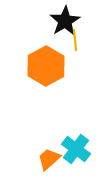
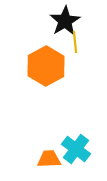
yellow line: moved 2 px down
orange trapezoid: rotated 40 degrees clockwise
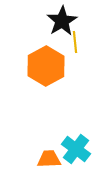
black star: moved 3 px left
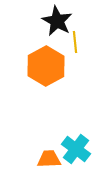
black star: moved 5 px left; rotated 12 degrees counterclockwise
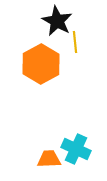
orange hexagon: moved 5 px left, 2 px up
cyan cross: rotated 12 degrees counterclockwise
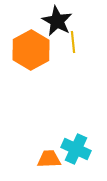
yellow line: moved 2 px left
orange hexagon: moved 10 px left, 14 px up
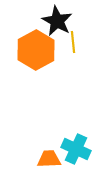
orange hexagon: moved 5 px right
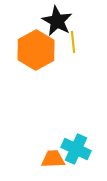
orange trapezoid: moved 4 px right
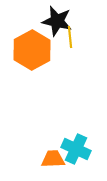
black star: rotated 16 degrees counterclockwise
yellow line: moved 3 px left, 5 px up
orange hexagon: moved 4 px left
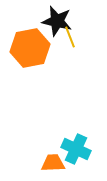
yellow line: rotated 15 degrees counterclockwise
orange hexagon: moved 2 px left, 2 px up; rotated 18 degrees clockwise
orange trapezoid: moved 4 px down
